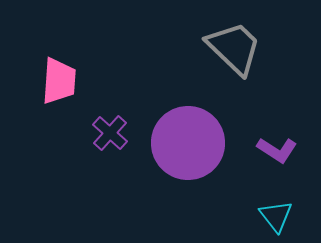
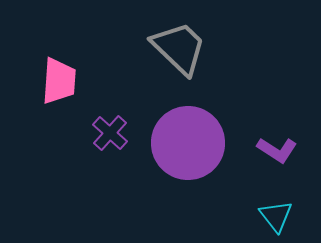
gray trapezoid: moved 55 px left
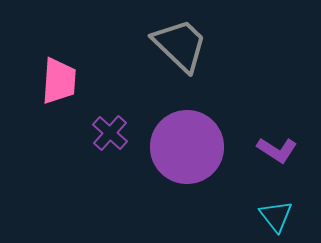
gray trapezoid: moved 1 px right, 3 px up
purple circle: moved 1 px left, 4 px down
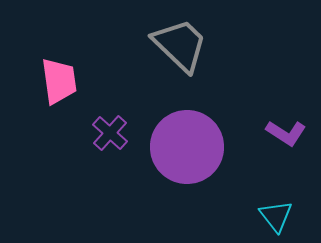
pink trapezoid: rotated 12 degrees counterclockwise
purple L-shape: moved 9 px right, 17 px up
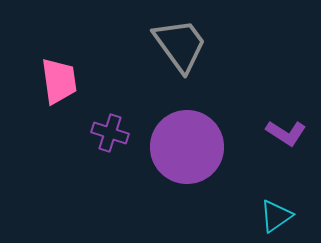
gray trapezoid: rotated 10 degrees clockwise
purple cross: rotated 24 degrees counterclockwise
cyan triangle: rotated 33 degrees clockwise
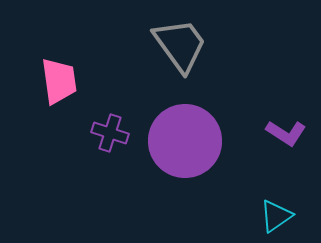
purple circle: moved 2 px left, 6 px up
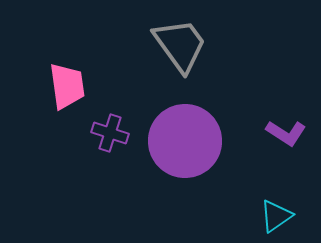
pink trapezoid: moved 8 px right, 5 px down
